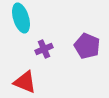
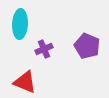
cyan ellipse: moved 1 px left, 6 px down; rotated 20 degrees clockwise
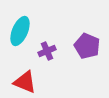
cyan ellipse: moved 7 px down; rotated 20 degrees clockwise
purple cross: moved 3 px right, 2 px down
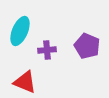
purple cross: moved 1 px up; rotated 18 degrees clockwise
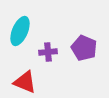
purple pentagon: moved 3 px left, 2 px down
purple cross: moved 1 px right, 2 px down
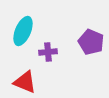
cyan ellipse: moved 3 px right
purple pentagon: moved 7 px right, 6 px up
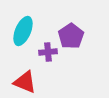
purple pentagon: moved 20 px left, 6 px up; rotated 15 degrees clockwise
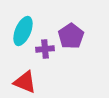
purple cross: moved 3 px left, 3 px up
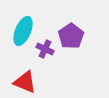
purple cross: rotated 30 degrees clockwise
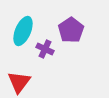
purple pentagon: moved 6 px up
red triangle: moved 6 px left; rotated 45 degrees clockwise
